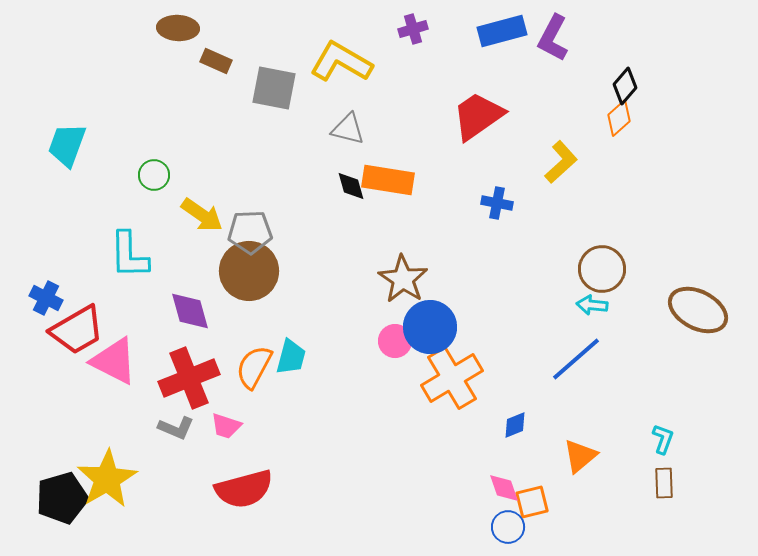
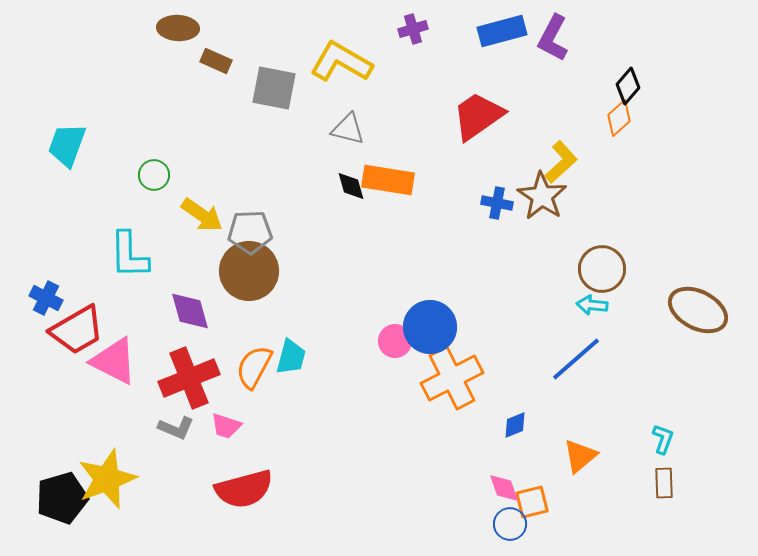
black diamond at (625, 86): moved 3 px right
brown star at (403, 279): moved 139 px right, 83 px up
orange cross at (452, 378): rotated 4 degrees clockwise
yellow star at (107, 479): rotated 10 degrees clockwise
blue circle at (508, 527): moved 2 px right, 3 px up
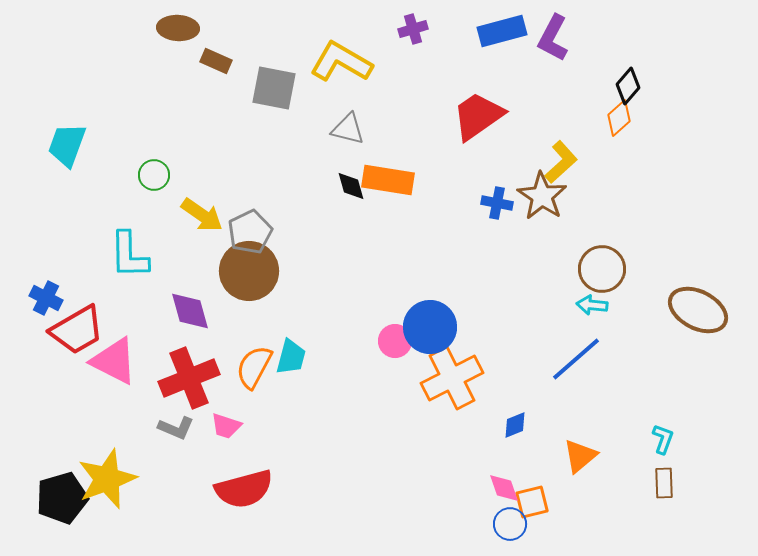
gray pentagon at (250, 232): rotated 24 degrees counterclockwise
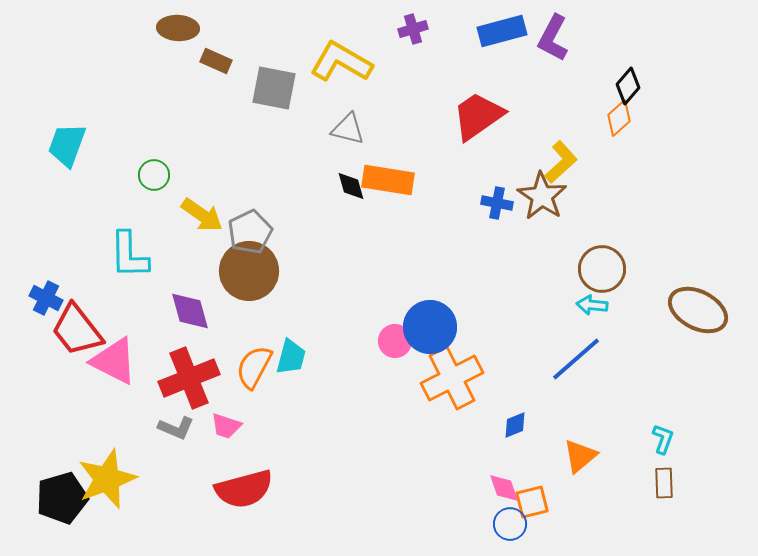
red trapezoid at (77, 330): rotated 82 degrees clockwise
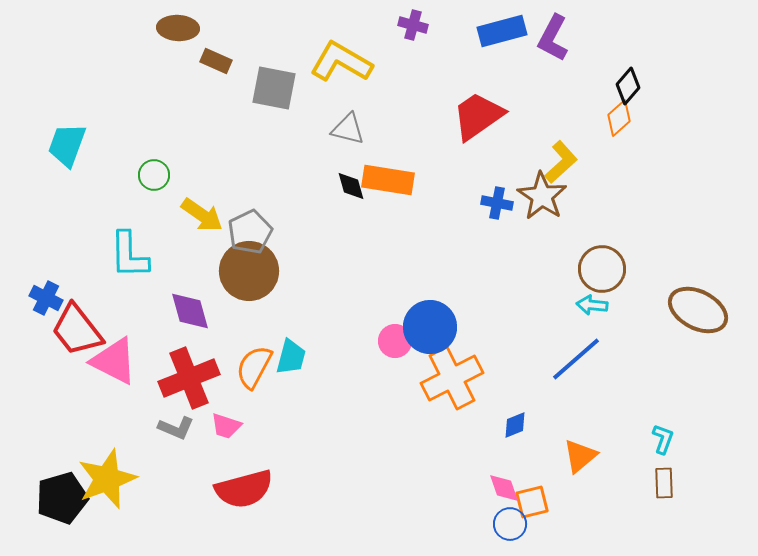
purple cross at (413, 29): moved 4 px up; rotated 32 degrees clockwise
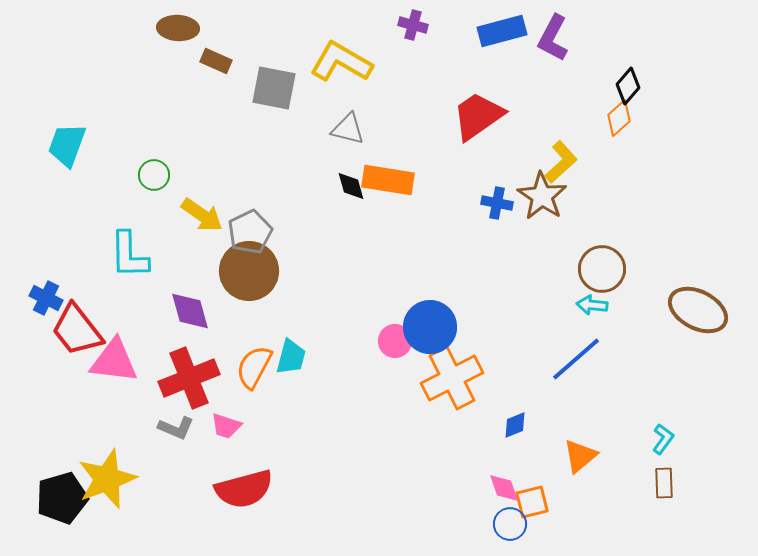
pink triangle at (114, 361): rotated 20 degrees counterclockwise
cyan L-shape at (663, 439): rotated 16 degrees clockwise
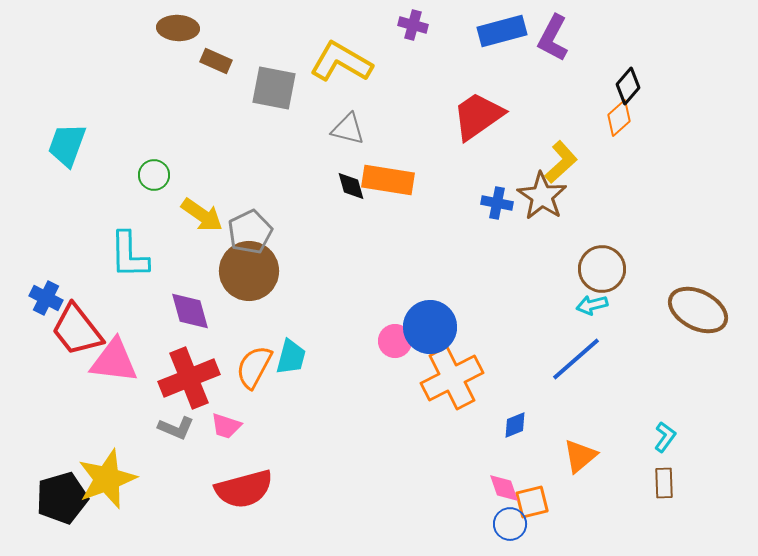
cyan arrow at (592, 305): rotated 20 degrees counterclockwise
cyan L-shape at (663, 439): moved 2 px right, 2 px up
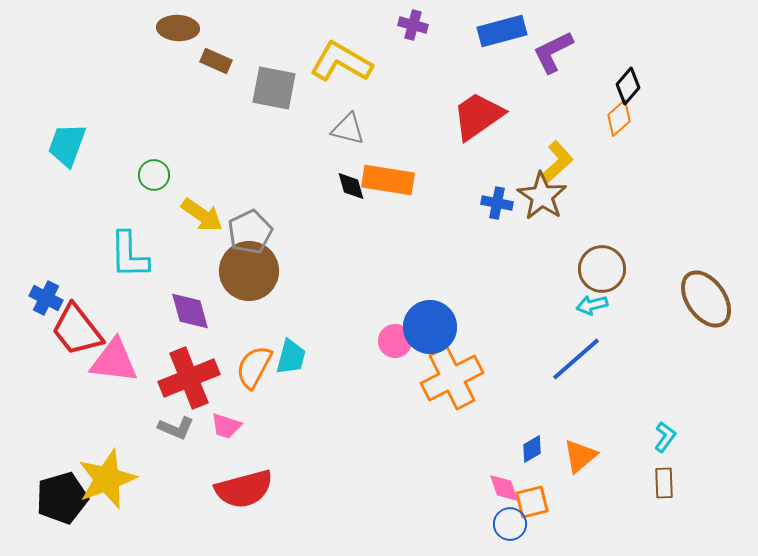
purple L-shape at (553, 38): moved 14 px down; rotated 36 degrees clockwise
yellow L-shape at (561, 162): moved 4 px left
brown ellipse at (698, 310): moved 8 px right, 11 px up; rotated 28 degrees clockwise
blue diamond at (515, 425): moved 17 px right, 24 px down; rotated 8 degrees counterclockwise
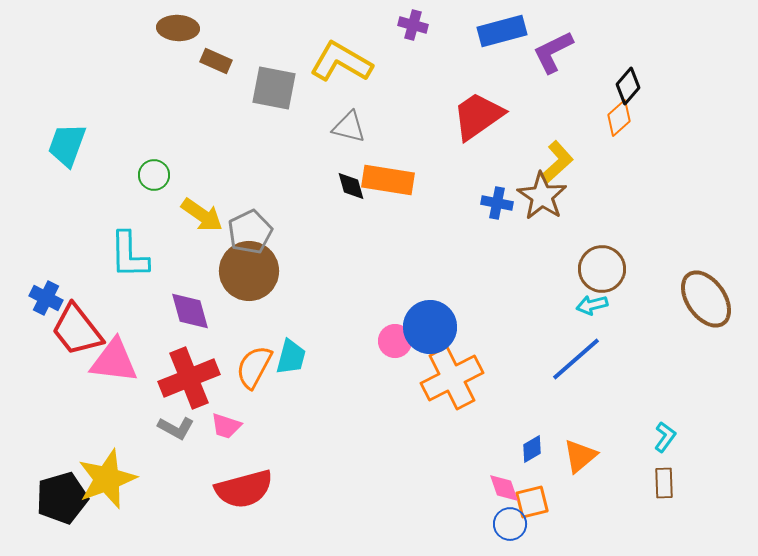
gray triangle at (348, 129): moved 1 px right, 2 px up
gray L-shape at (176, 428): rotated 6 degrees clockwise
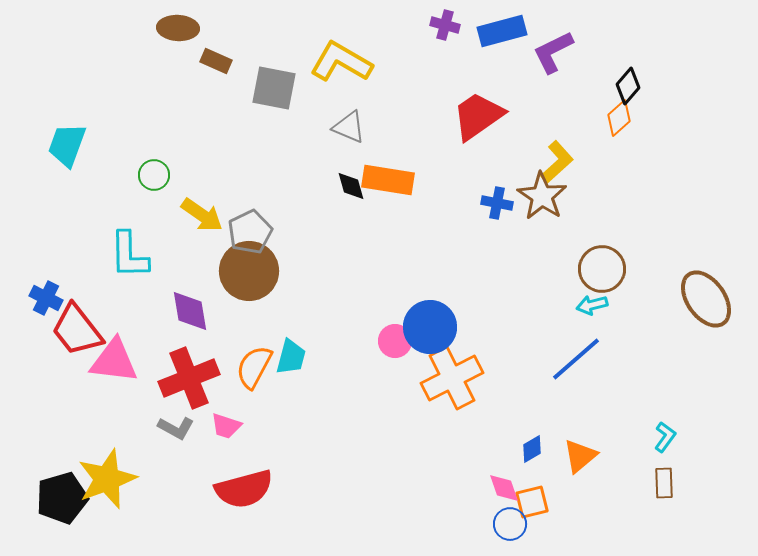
purple cross at (413, 25): moved 32 px right
gray triangle at (349, 127): rotated 9 degrees clockwise
purple diamond at (190, 311): rotated 6 degrees clockwise
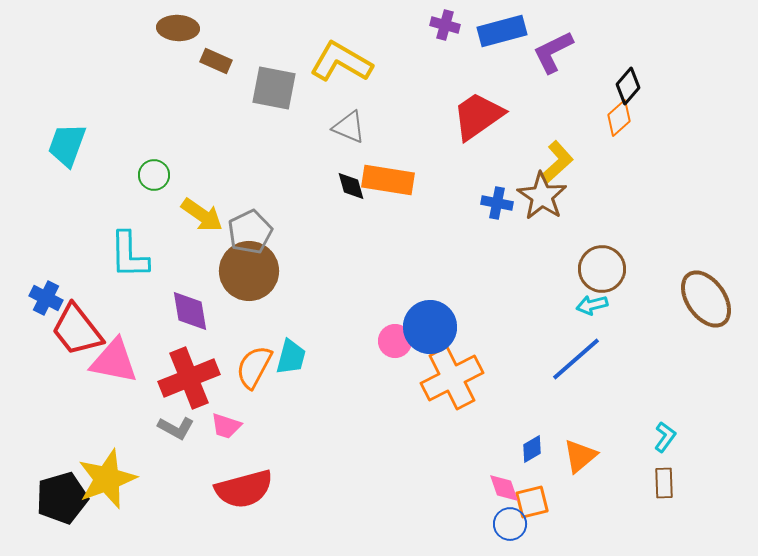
pink triangle at (114, 361): rotated 4 degrees clockwise
